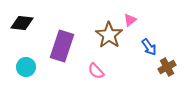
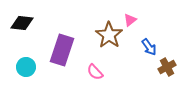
purple rectangle: moved 4 px down
pink semicircle: moved 1 px left, 1 px down
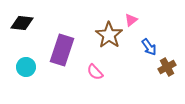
pink triangle: moved 1 px right
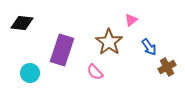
brown star: moved 7 px down
cyan circle: moved 4 px right, 6 px down
